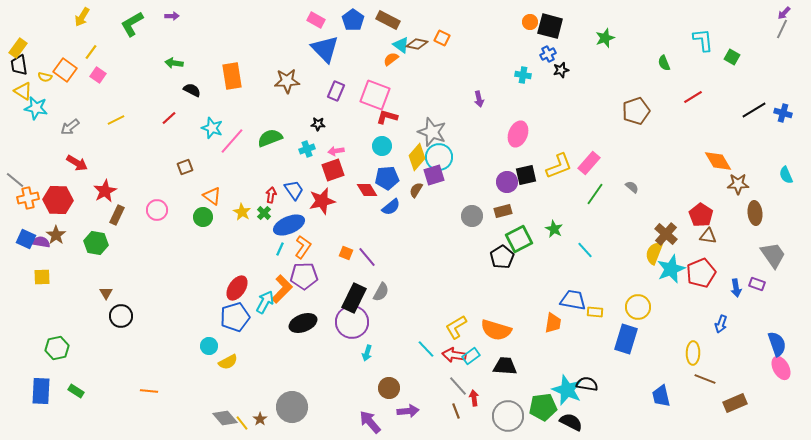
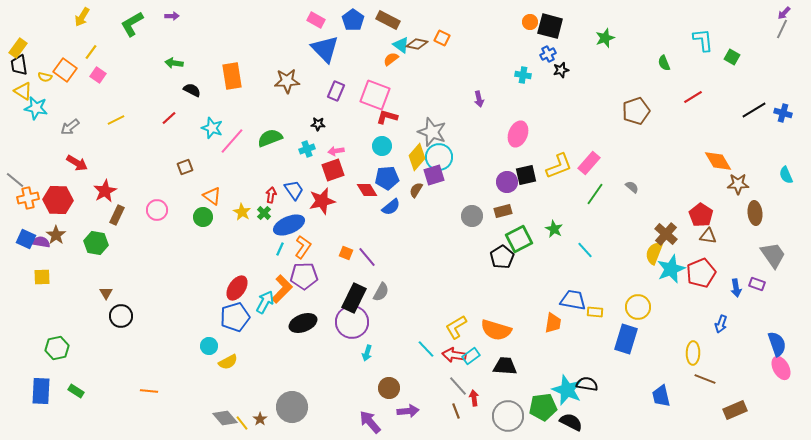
brown rectangle at (735, 403): moved 7 px down
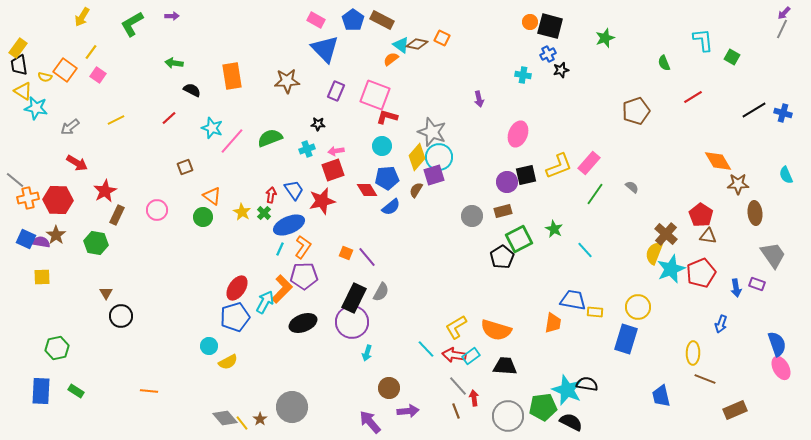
brown rectangle at (388, 20): moved 6 px left
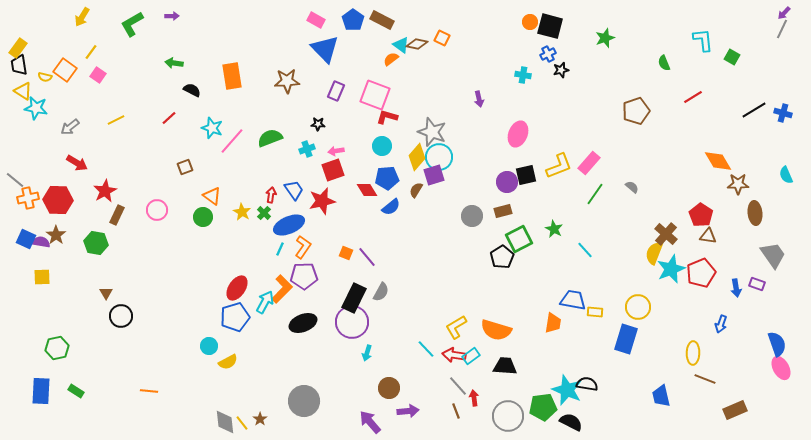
gray circle at (292, 407): moved 12 px right, 6 px up
gray diamond at (225, 418): moved 4 px down; rotated 35 degrees clockwise
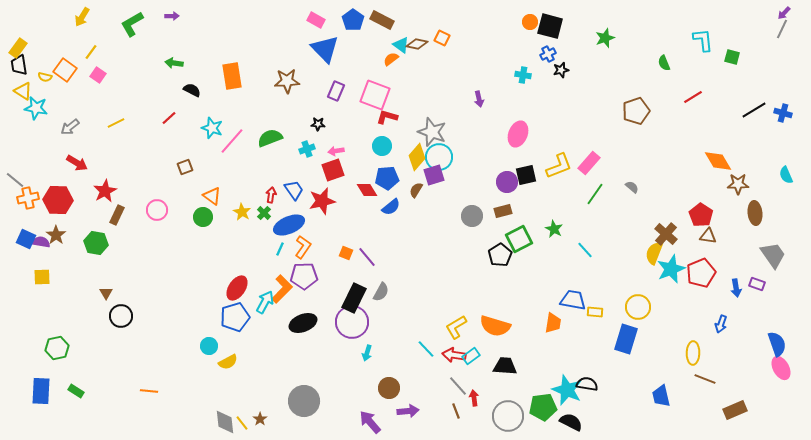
green square at (732, 57): rotated 14 degrees counterclockwise
yellow line at (116, 120): moved 3 px down
black pentagon at (502, 257): moved 2 px left, 2 px up
orange semicircle at (496, 330): moved 1 px left, 4 px up
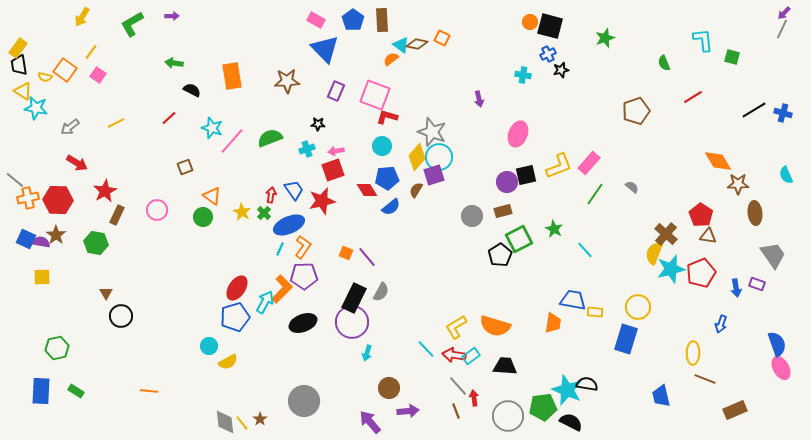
brown rectangle at (382, 20): rotated 60 degrees clockwise
cyan star at (671, 269): rotated 8 degrees clockwise
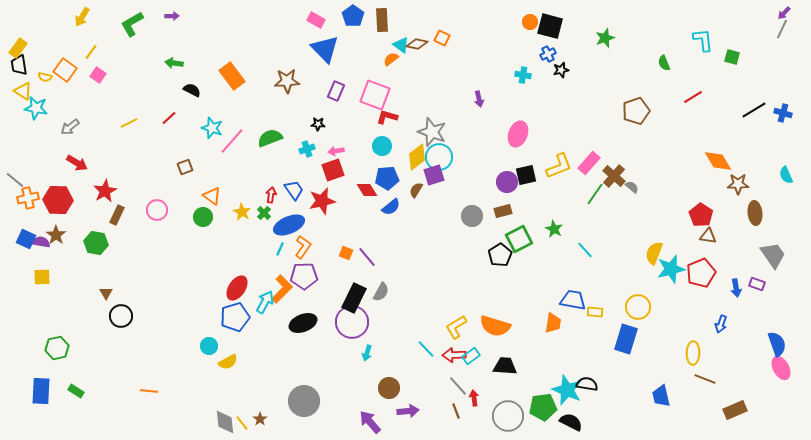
blue pentagon at (353, 20): moved 4 px up
orange rectangle at (232, 76): rotated 28 degrees counterclockwise
yellow line at (116, 123): moved 13 px right
yellow diamond at (417, 157): rotated 12 degrees clockwise
brown cross at (666, 234): moved 52 px left, 58 px up
red arrow at (454, 355): rotated 10 degrees counterclockwise
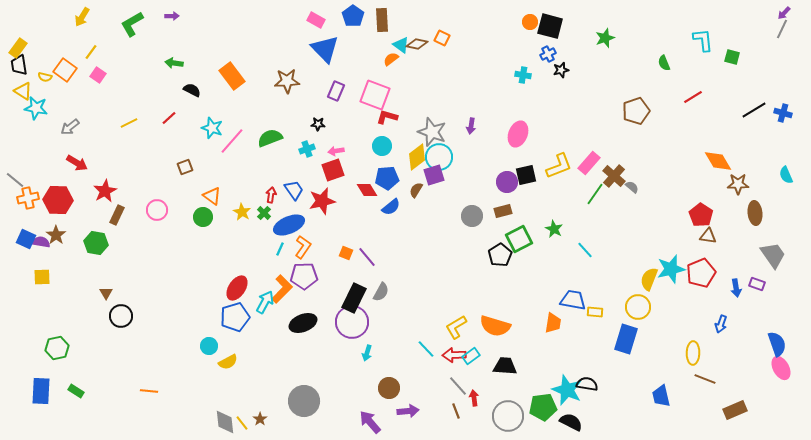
purple arrow at (479, 99): moved 8 px left, 27 px down; rotated 21 degrees clockwise
yellow semicircle at (654, 253): moved 5 px left, 26 px down
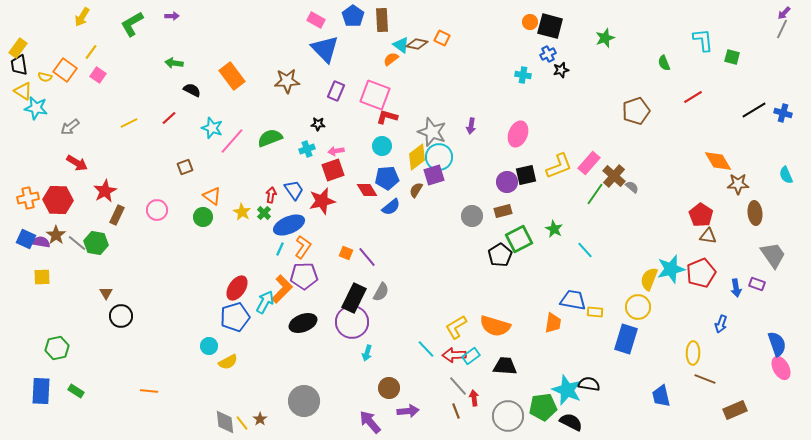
gray line at (15, 180): moved 62 px right, 63 px down
black semicircle at (587, 384): moved 2 px right
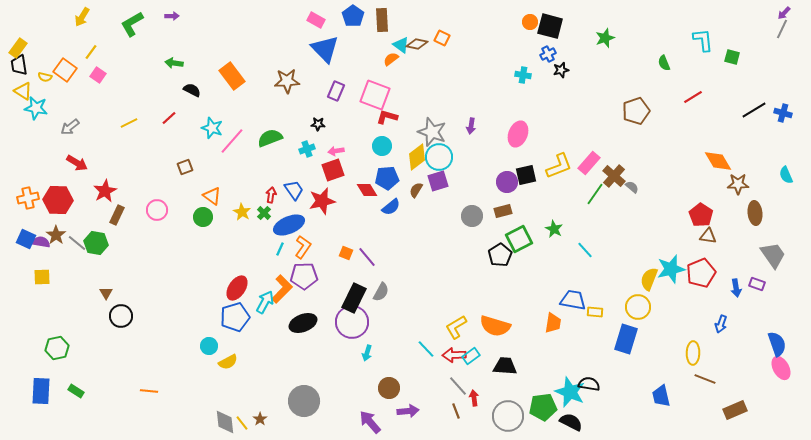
purple square at (434, 175): moved 4 px right, 6 px down
cyan star at (567, 390): moved 3 px right, 2 px down
